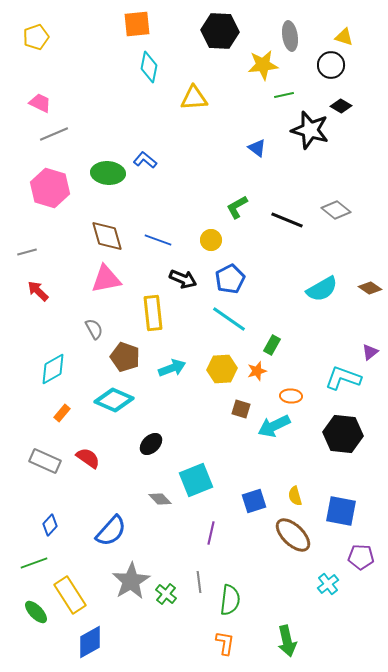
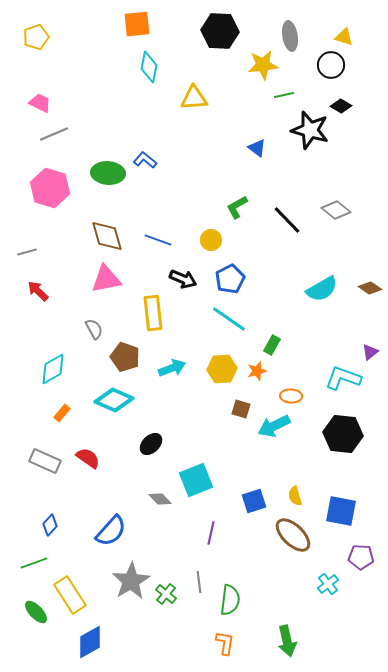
black line at (287, 220): rotated 24 degrees clockwise
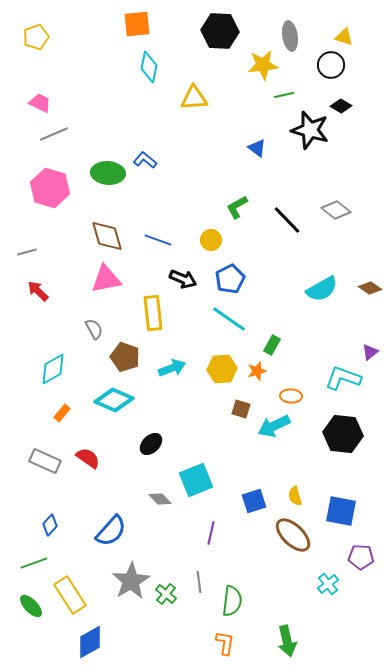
green semicircle at (230, 600): moved 2 px right, 1 px down
green ellipse at (36, 612): moved 5 px left, 6 px up
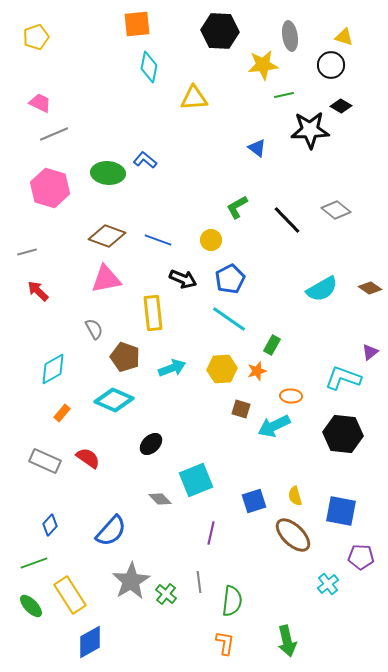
black star at (310, 130): rotated 18 degrees counterclockwise
brown diamond at (107, 236): rotated 54 degrees counterclockwise
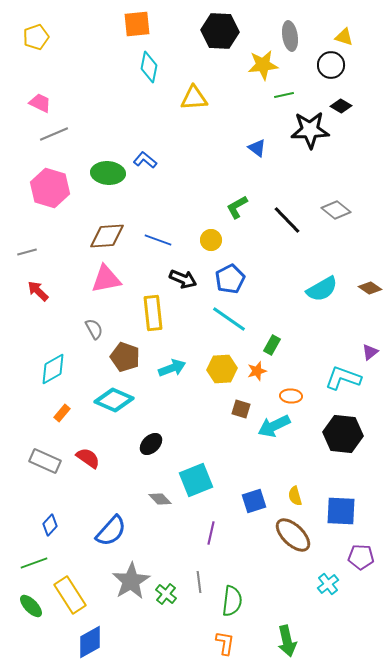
brown diamond at (107, 236): rotated 24 degrees counterclockwise
blue square at (341, 511): rotated 8 degrees counterclockwise
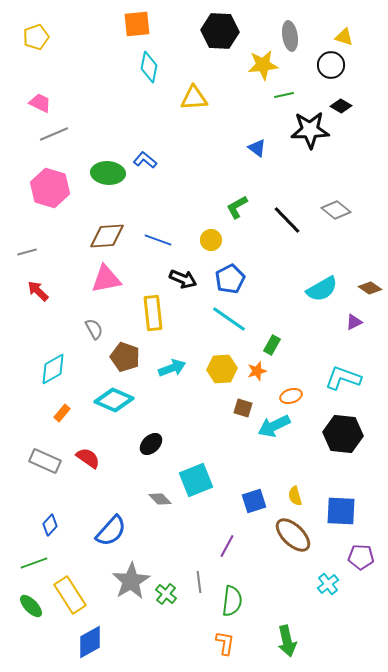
purple triangle at (370, 352): moved 16 px left, 30 px up; rotated 12 degrees clockwise
orange ellipse at (291, 396): rotated 20 degrees counterclockwise
brown square at (241, 409): moved 2 px right, 1 px up
purple line at (211, 533): moved 16 px right, 13 px down; rotated 15 degrees clockwise
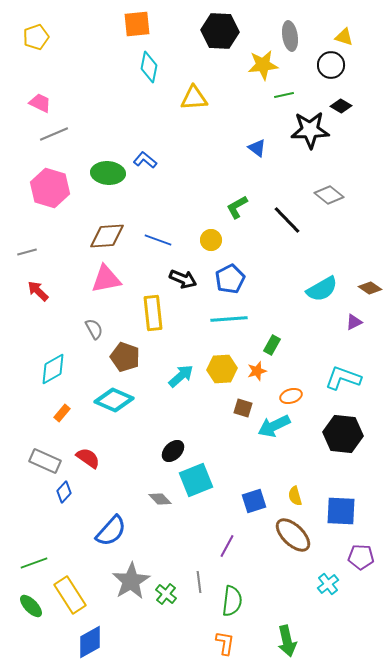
gray diamond at (336, 210): moved 7 px left, 15 px up
cyan line at (229, 319): rotated 39 degrees counterclockwise
cyan arrow at (172, 368): moved 9 px right, 8 px down; rotated 20 degrees counterclockwise
black ellipse at (151, 444): moved 22 px right, 7 px down
blue diamond at (50, 525): moved 14 px right, 33 px up
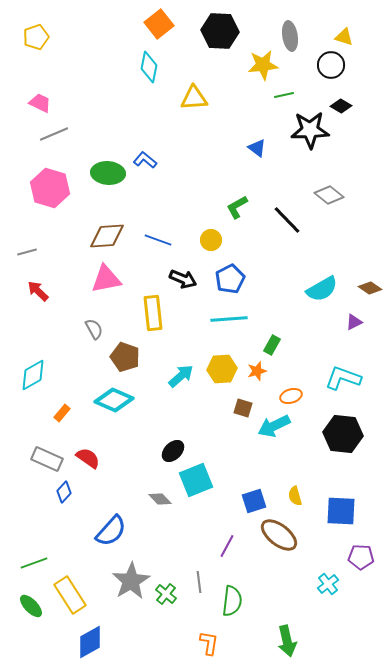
orange square at (137, 24): moved 22 px right; rotated 32 degrees counterclockwise
cyan diamond at (53, 369): moved 20 px left, 6 px down
gray rectangle at (45, 461): moved 2 px right, 2 px up
brown ellipse at (293, 535): moved 14 px left; rotated 6 degrees counterclockwise
orange L-shape at (225, 643): moved 16 px left
